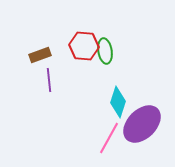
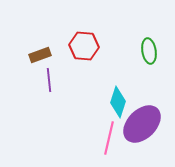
green ellipse: moved 44 px right
pink line: rotated 16 degrees counterclockwise
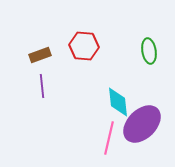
purple line: moved 7 px left, 6 px down
cyan diamond: rotated 24 degrees counterclockwise
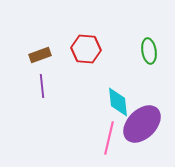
red hexagon: moved 2 px right, 3 px down
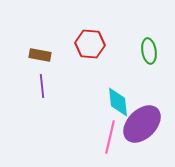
red hexagon: moved 4 px right, 5 px up
brown rectangle: rotated 30 degrees clockwise
pink line: moved 1 px right, 1 px up
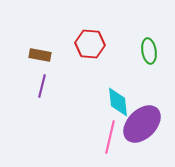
purple line: rotated 20 degrees clockwise
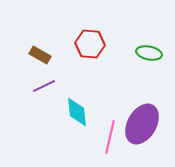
green ellipse: moved 2 px down; rotated 70 degrees counterclockwise
brown rectangle: rotated 20 degrees clockwise
purple line: moved 2 px right; rotated 50 degrees clockwise
cyan diamond: moved 41 px left, 10 px down
purple ellipse: rotated 15 degrees counterclockwise
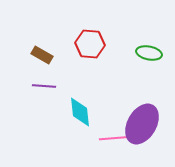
brown rectangle: moved 2 px right
purple line: rotated 30 degrees clockwise
cyan diamond: moved 3 px right
pink line: moved 6 px right, 1 px down; rotated 72 degrees clockwise
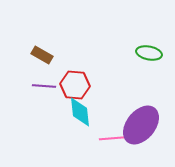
red hexagon: moved 15 px left, 41 px down
purple ellipse: moved 1 px left, 1 px down; rotated 9 degrees clockwise
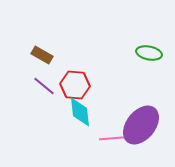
purple line: rotated 35 degrees clockwise
